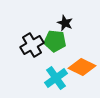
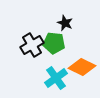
green pentagon: moved 1 px left, 2 px down
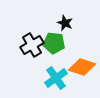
orange diamond: rotated 8 degrees counterclockwise
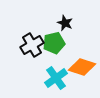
green pentagon: rotated 20 degrees counterclockwise
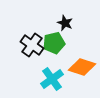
black cross: rotated 25 degrees counterclockwise
cyan cross: moved 4 px left, 1 px down
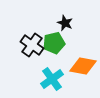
orange diamond: moved 1 px right, 1 px up; rotated 8 degrees counterclockwise
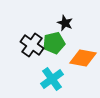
orange diamond: moved 8 px up
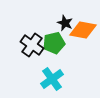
orange diamond: moved 28 px up
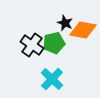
cyan cross: rotated 10 degrees counterclockwise
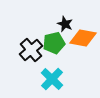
black star: moved 1 px down
orange diamond: moved 8 px down
black cross: moved 1 px left, 5 px down; rotated 15 degrees clockwise
